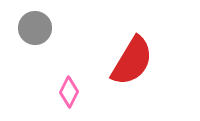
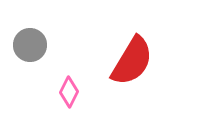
gray circle: moved 5 px left, 17 px down
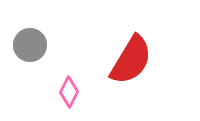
red semicircle: moved 1 px left, 1 px up
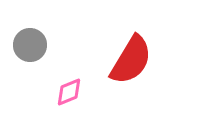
pink diamond: rotated 40 degrees clockwise
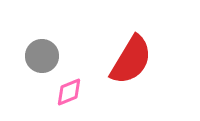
gray circle: moved 12 px right, 11 px down
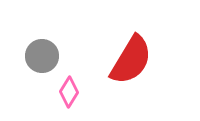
pink diamond: rotated 36 degrees counterclockwise
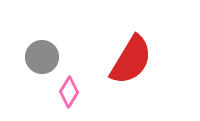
gray circle: moved 1 px down
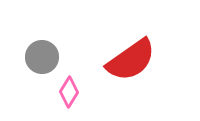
red semicircle: rotated 24 degrees clockwise
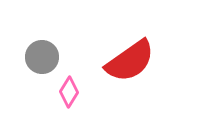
red semicircle: moved 1 px left, 1 px down
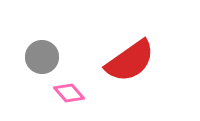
pink diamond: moved 1 px down; rotated 72 degrees counterclockwise
